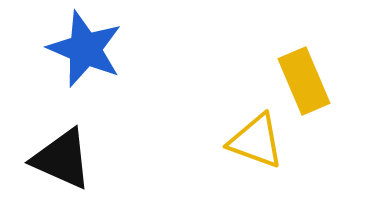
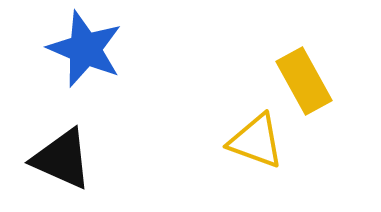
yellow rectangle: rotated 6 degrees counterclockwise
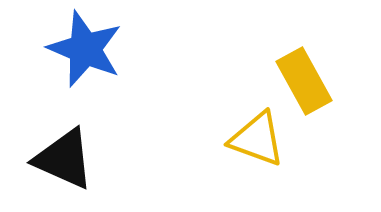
yellow triangle: moved 1 px right, 2 px up
black triangle: moved 2 px right
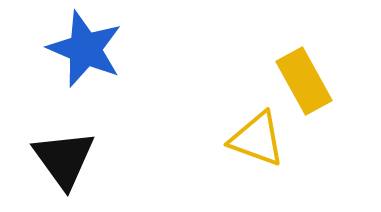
black triangle: rotated 30 degrees clockwise
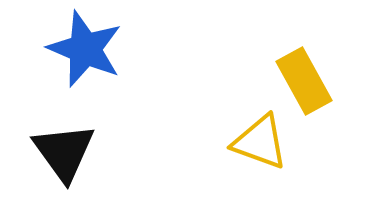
yellow triangle: moved 3 px right, 3 px down
black triangle: moved 7 px up
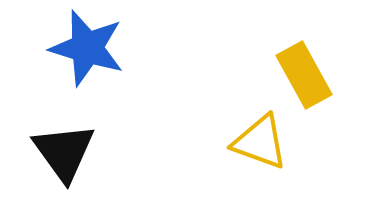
blue star: moved 2 px right, 1 px up; rotated 6 degrees counterclockwise
yellow rectangle: moved 6 px up
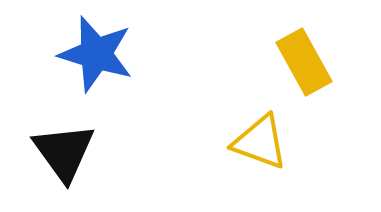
blue star: moved 9 px right, 6 px down
yellow rectangle: moved 13 px up
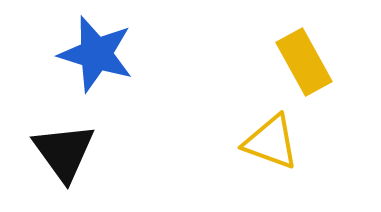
yellow triangle: moved 11 px right
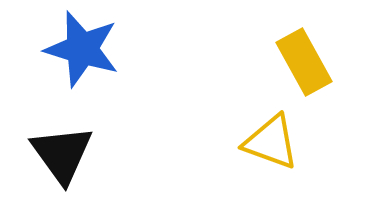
blue star: moved 14 px left, 5 px up
black triangle: moved 2 px left, 2 px down
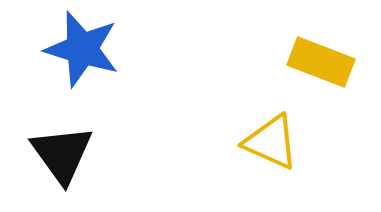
yellow rectangle: moved 17 px right; rotated 40 degrees counterclockwise
yellow triangle: rotated 4 degrees clockwise
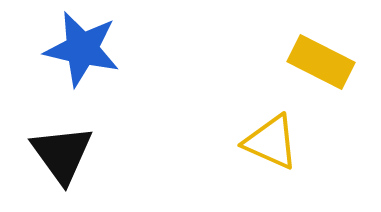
blue star: rotated 4 degrees counterclockwise
yellow rectangle: rotated 6 degrees clockwise
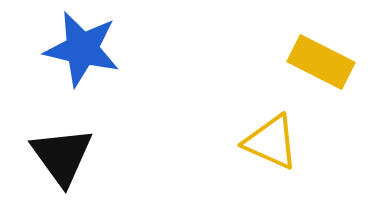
black triangle: moved 2 px down
